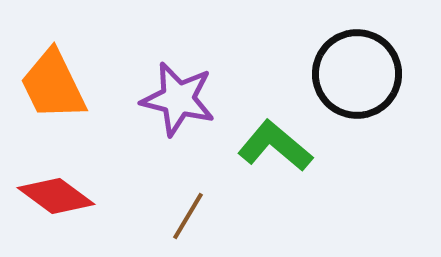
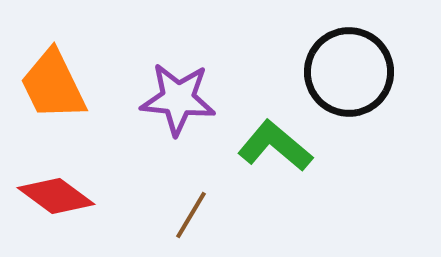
black circle: moved 8 px left, 2 px up
purple star: rotated 8 degrees counterclockwise
brown line: moved 3 px right, 1 px up
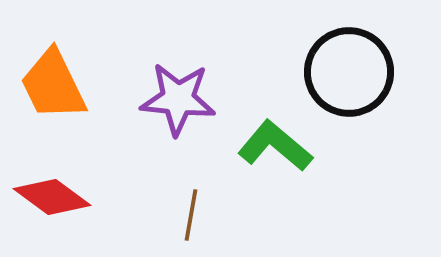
red diamond: moved 4 px left, 1 px down
brown line: rotated 21 degrees counterclockwise
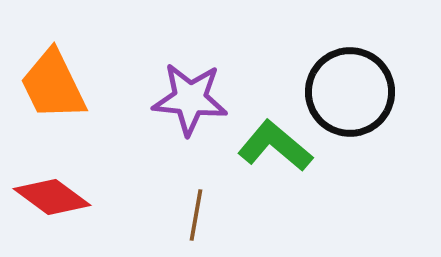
black circle: moved 1 px right, 20 px down
purple star: moved 12 px right
brown line: moved 5 px right
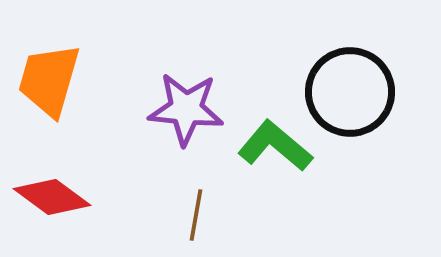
orange trapezoid: moved 4 px left, 5 px up; rotated 42 degrees clockwise
purple star: moved 4 px left, 10 px down
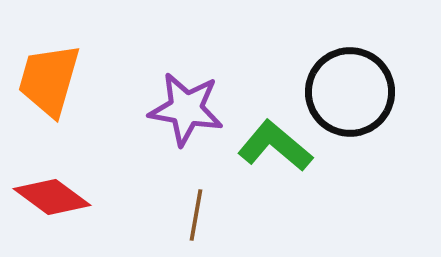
purple star: rotated 4 degrees clockwise
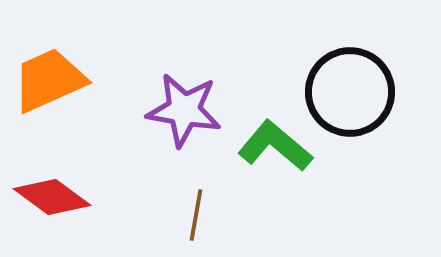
orange trapezoid: rotated 50 degrees clockwise
purple star: moved 2 px left, 1 px down
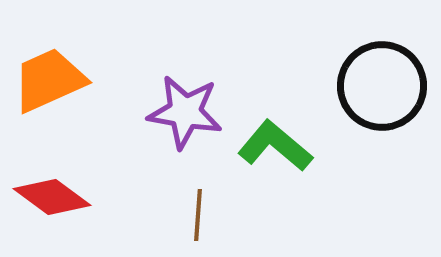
black circle: moved 32 px right, 6 px up
purple star: moved 1 px right, 2 px down
brown line: moved 2 px right; rotated 6 degrees counterclockwise
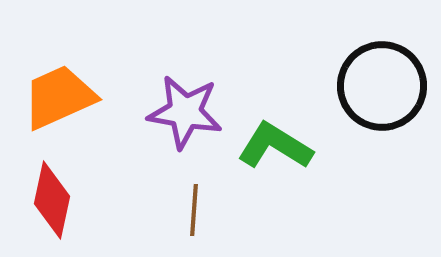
orange trapezoid: moved 10 px right, 17 px down
green L-shape: rotated 8 degrees counterclockwise
red diamond: moved 3 px down; rotated 66 degrees clockwise
brown line: moved 4 px left, 5 px up
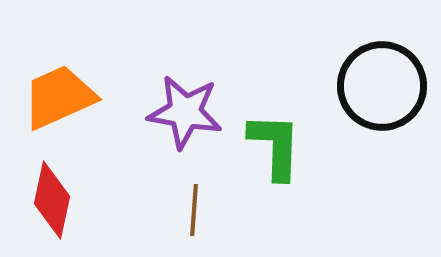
green L-shape: rotated 60 degrees clockwise
